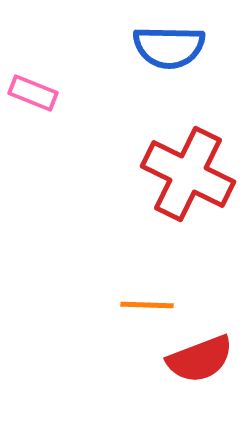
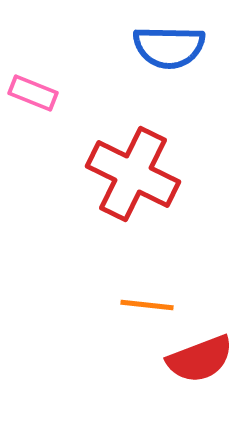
red cross: moved 55 px left
orange line: rotated 4 degrees clockwise
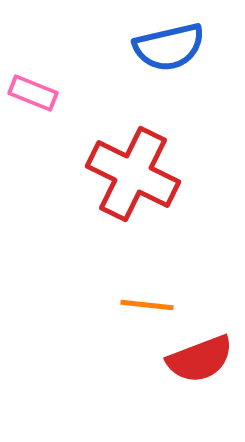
blue semicircle: rotated 14 degrees counterclockwise
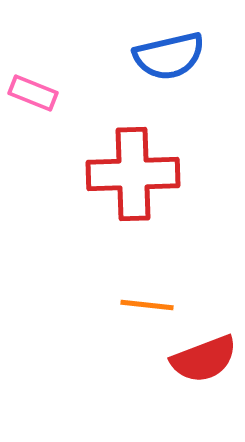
blue semicircle: moved 9 px down
red cross: rotated 28 degrees counterclockwise
red semicircle: moved 4 px right
